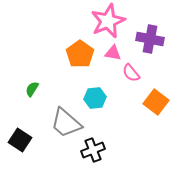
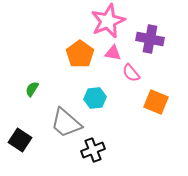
orange square: rotated 15 degrees counterclockwise
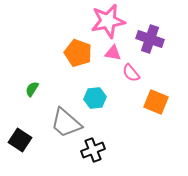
pink star: rotated 12 degrees clockwise
purple cross: rotated 8 degrees clockwise
orange pentagon: moved 2 px left, 1 px up; rotated 16 degrees counterclockwise
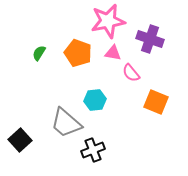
green semicircle: moved 7 px right, 36 px up
cyan hexagon: moved 2 px down
black square: rotated 15 degrees clockwise
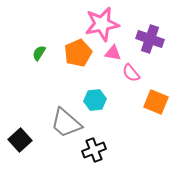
pink star: moved 6 px left, 3 px down
orange pentagon: rotated 28 degrees clockwise
black cross: moved 1 px right
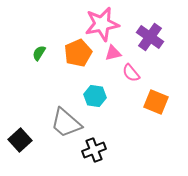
purple cross: moved 2 px up; rotated 16 degrees clockwise
pink triangle: rotated 24 degrees counterclockwise
cyan hexagon: moved 4 px up; rotated 15 degrees clockwise
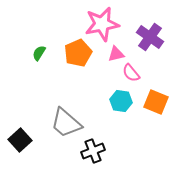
pink triangle: moved 3 px right, 1 px down
cyan hexagon: moved 26 px right, 5 px down
black cross: moved 1 px left, 1 px down
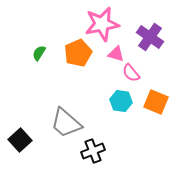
pink triangle: rotated 30 degrees clockwise
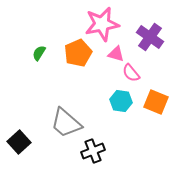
black square: moved 1 px left, 2 px down
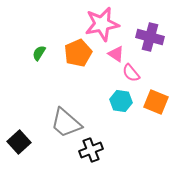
purple cross: rotated 20 degrees counterclockwise
pink triangle: rotated 18 degrees clockwise
black cross: moved 2 px left, 1 px up
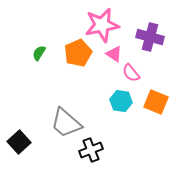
pink star: moved 1 px down
pink triangle: moved 2 px left
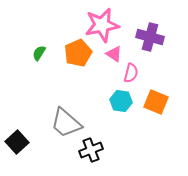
pink semicircle: rotated 126 degrees counterclockwise
black square: moved 2 px left
